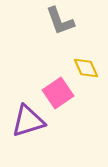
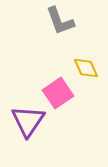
purple triangle: rotated 39 degrees counterclockwise
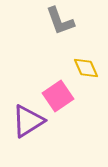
pink square: moved 3 px down
purple triangle: rotated 24 degrees clockwise
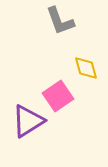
yellow diamond: rotated 8 degrees clockwise
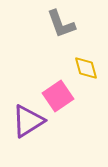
gray L-shape: moved 1 px right, 3 px down
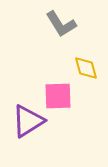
gray L-shape: rotated 12 degrees counterclockwise
pink square: rotated 32 degrees clockwise
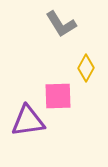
yellow diamond: rotated 44 degrees clockwise
purple triangle: rotated 24 degrees clockwise
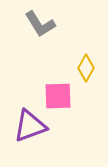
gray L-shape: moved 21 px left
purple triangle: moved 2 px right, 5 px down; rotated 12 degrees counterclockwise
